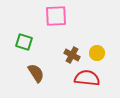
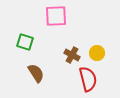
green square: moved 1 px right
red semicircle: moved 1 px right, 1 px down; rotated 70 degrees clockwise
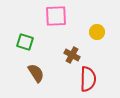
yellow circle: moved 21 px up
red semicircle: rotated 15 degrees clockwise
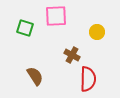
green square: moved 14 px up
brown semicircle: moved 1 px left, 3 px down
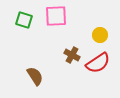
green square: moved 1 px left, 8 px up
yellow circle: moved 3 px right, 3 px down
red semicircle: moved 10 px right, 16 px up; rotated 55 degrees clockwise
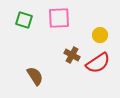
pink square: moved 3 px right, 2 px down
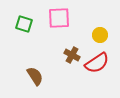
green square: moved 4 px down
red semicircle: moved 1 px left
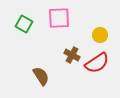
green square: rotated 12 degrees clockwise
brown semicircle: moved 6 px right
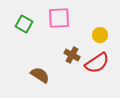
brown semicircle: moved 1 px left, 1 px up; rotated 24 degrees counterclockwise
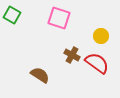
pink square: rotated 20 degrees clockwise
green square: moved 12 px left, 9 px up
yellow circle: moved 1 px right, 1 px down
red semicircle: rotated 110 degrees counterclockwise
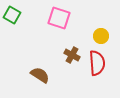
red semicircle: rotated 50 degrees clockwise
